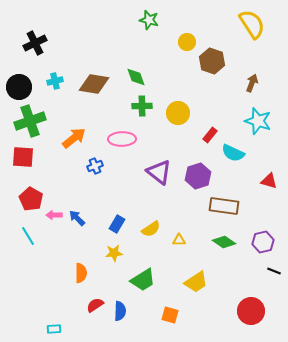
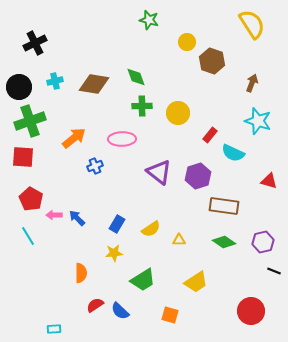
blue semicircle at (120, 311): rotated 132 degrees clockwise
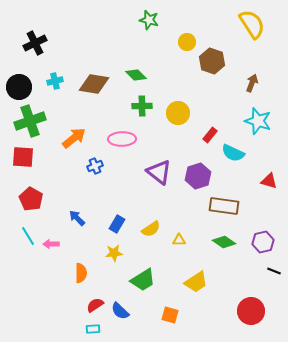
green diamond at (136, 77): moved 2 px up; rotated 25 degrees counterclockwise
pink arrow at (54, 215): moved 3 px left, 29 px down
cyan rectangle at (54, 329): moved 39 px right
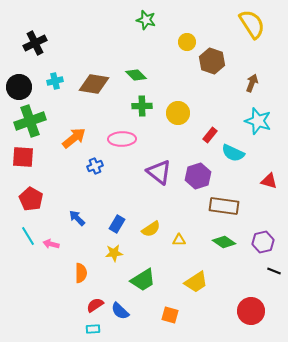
green star at (149, 20): moved 3 px left
pink arrow at (51, 244): rotated 14 degrees clockwise
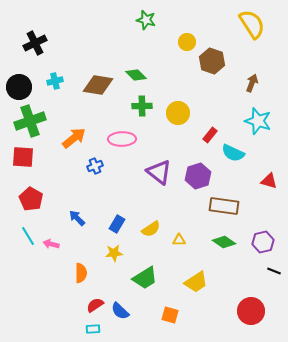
brown diamond at (94, 84): moved 4 px right, 1 px down
green trapezoid at (143, 280): moved 2 px right, 2 px up
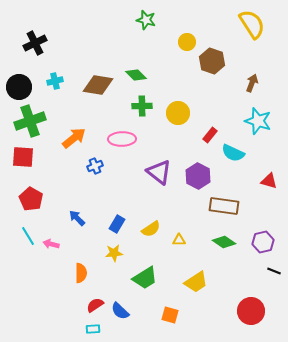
purple hexagon at (198, 176): rotated 15 degrees counterclockwise
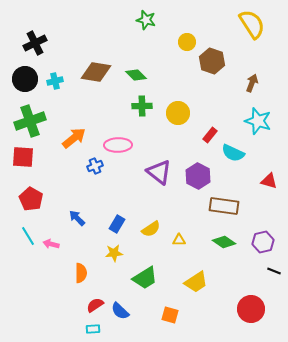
brown diamond at (98, 85): moved 2 px left, 13 px up
black circle at (19, 87): moved 6 px right, 8 px up
pink ellipse at (122, 139): moved 4 px left, 6 px down
red circle at (251, 311): moved 2 px up
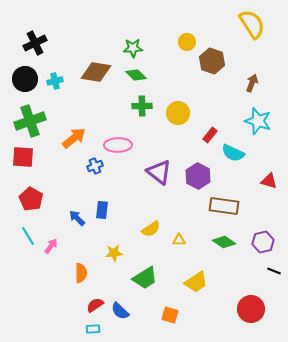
green star at (146, 20): moved 13 px left, 28 px down; rotated 18 degrees counterclockwise
blue rectangle at (117, 224): moved 15 px left, 14 px up; rotated 24 degrees counterclockwise
pink arrow at (51, 244): moved 2 px down; rotated 112 degrees clockwise
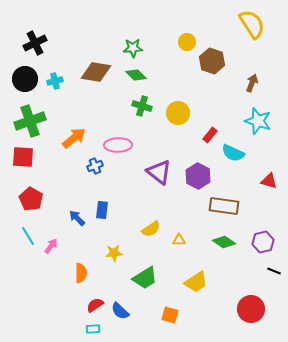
green cross at (142, 106): rotated 18 degrees clockwise
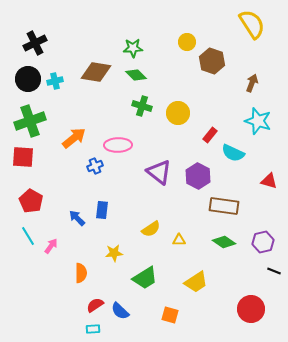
black circle at (25, 79): moved 3 px right
red pentagon at (31, 199): moved 2 px down
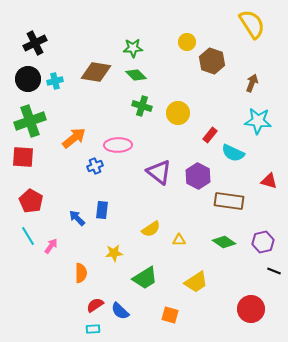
cyan star at (258, 121): rotated 12 degrees counterclockwise
brown rectangle at (224, 206): moved 5 px right, 5 px up
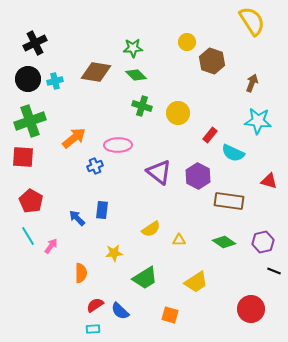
yellow semicircle at (252, 24): moved 3 px up
